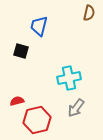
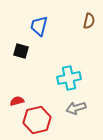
brown semicircle: moved 8 px down
gray arrow: rotated 36 degrees clockwise
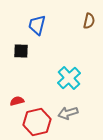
blue trapezoid: moved 2 px left, 1 px up
black square: rotated 14 degrees counterclockwise
cyan cross: rotated 30 degrees counterclockwise
gray arrow: moved 8 px left, 5 px down
red hexagon: moved 2 px down
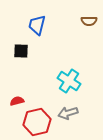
brown semicircle: rotated 77 degrees clockwise
cyan cross: moved 3 px down; rotated 15 degrees counterclockwise
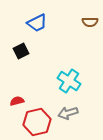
brown semicircle: moved 1 px right, 1 px down
blue trapezoid: moved 2 px up; rotated 130 degrees counterclockwise
black square: rotated 28 degrees counterclockwise
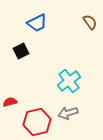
brown semicircle: rotated 126 degrees counterclockwise
cyan cross: rotated 20 degrees clockwise
red semicircle: moved 7 px left, 1 px down
